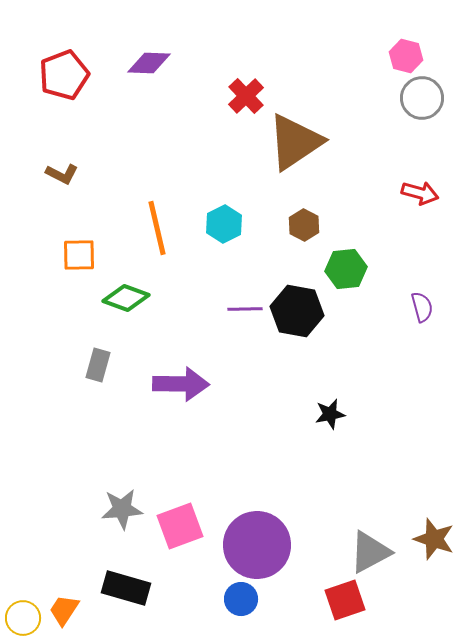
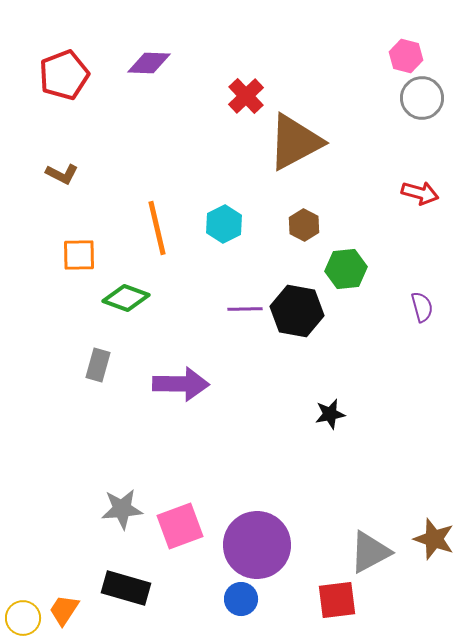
brown triangle: rotated 6 degrees clockwise
red square: moved 8 px left; rotated 12 degrees clockwise
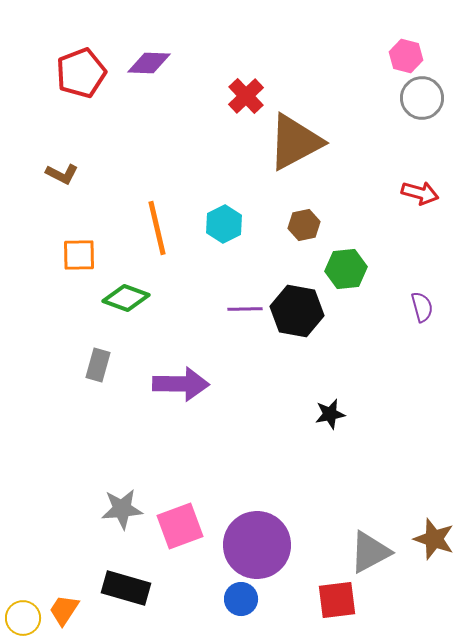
red pentagon: moved 17 px right, 2 px up
brown hexagon: rotated 20 degrees clockwise
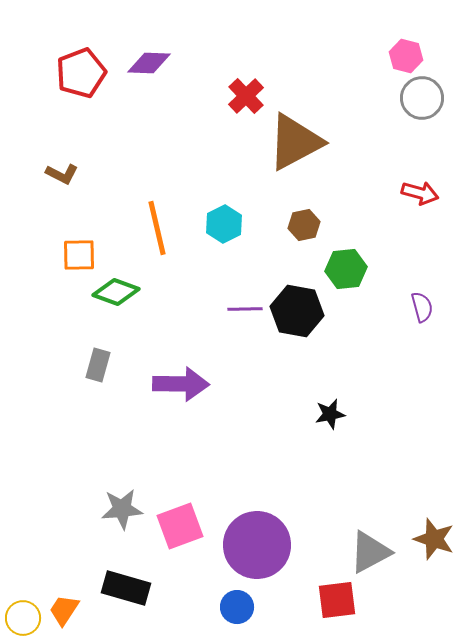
green diamond: moved 10 px left, 6 px up
blue circle: moved 4 px left, 8 px down
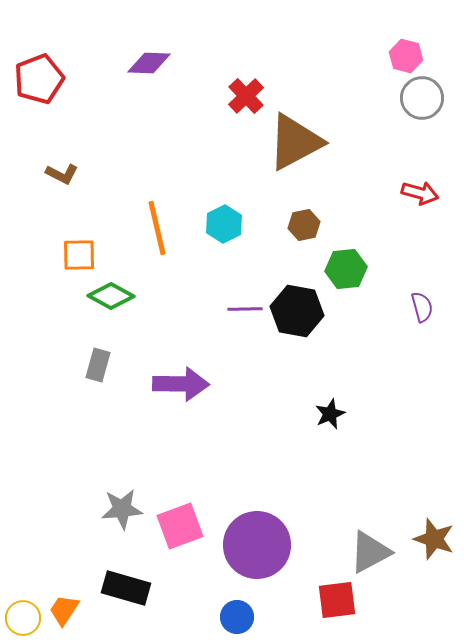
red pentagon: moved 42 px left, 6 px down
green diamond: moved 5 px left, 4 px down; rotated 9 degrees clockwise
black star: rotated 12 degrees counterclockwise
blue circle: moved 10 px down
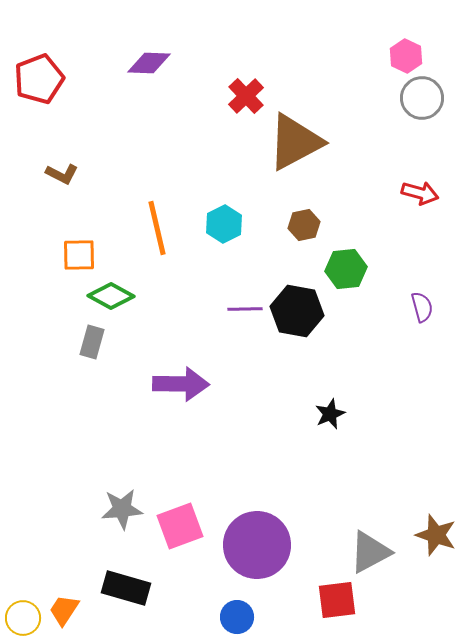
pink hexagon: rotated 12 degrees clockwise
gray rectangle: moved 6 px left, 23 px up
brown star: moved 2 px right, 4 px up
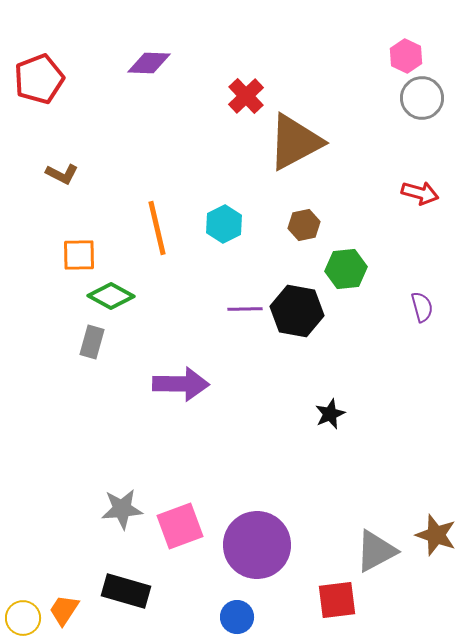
gray triangle: moved 6 px right, 1 px up
black rectangle: moved 3 px down
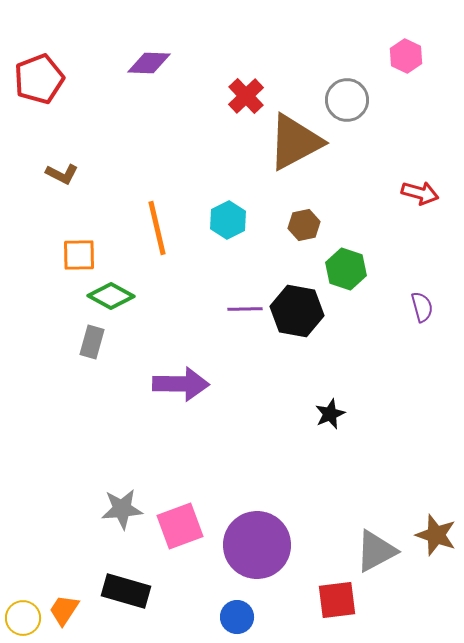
gray circle: moved 75 px left, 2 px down
cyan hexagon: moved 4 px right, 4 px up
green hexagon: rotated 24 degrees clockwise
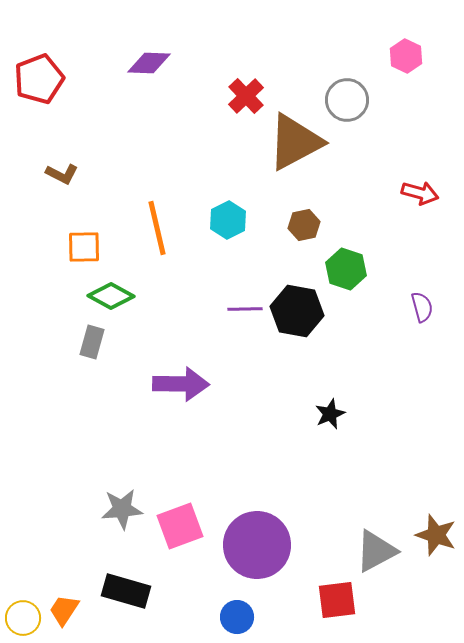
orange square: moved 5 px right, 8 px up
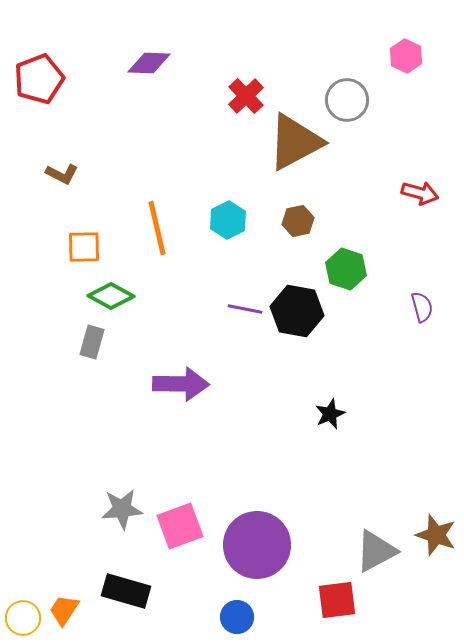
brown hexagon: moved 6 px left, 4 px up
purple line: rotated 12 degrees clockwise
